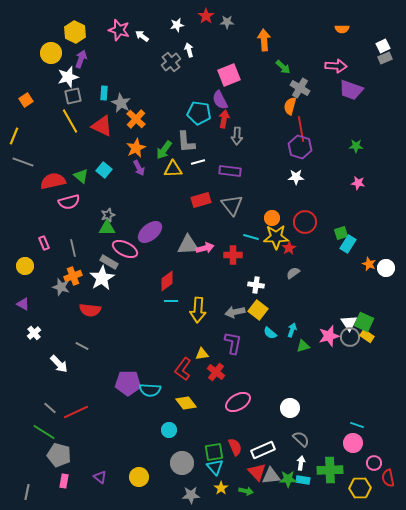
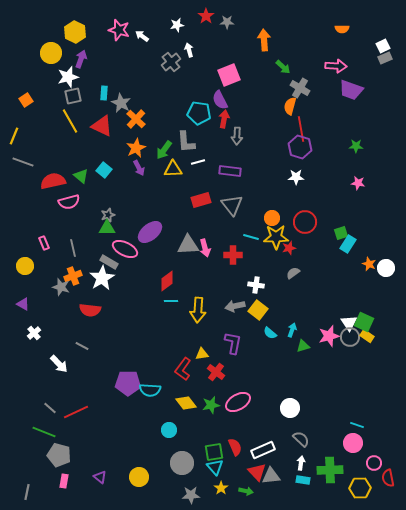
pink arrow at (205, 248): rotated 90 degrees clockwise
red star at (289, 248): rotated 16 degrees clockwise
gray arrow at (235, 312): moved 6 px up
green line at (44, 432): rotated 10 degrees counterclockwise
green star at (288, 479): moved 77 px left, 74 px up; rotated 12 degrees counterclockwise
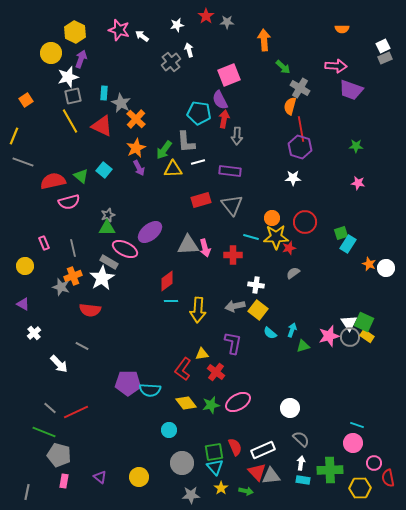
white star at (296, 177): moved 3 px left, 1 px down
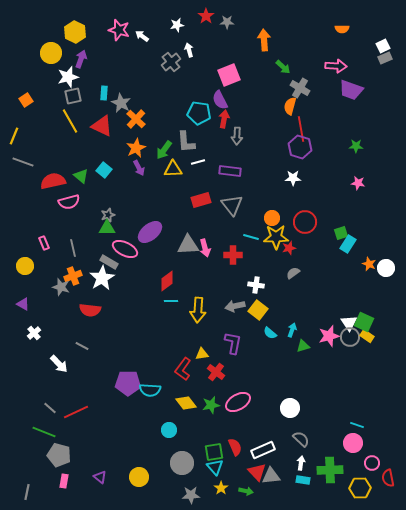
pink circle at (374, 463): moved 2 px left
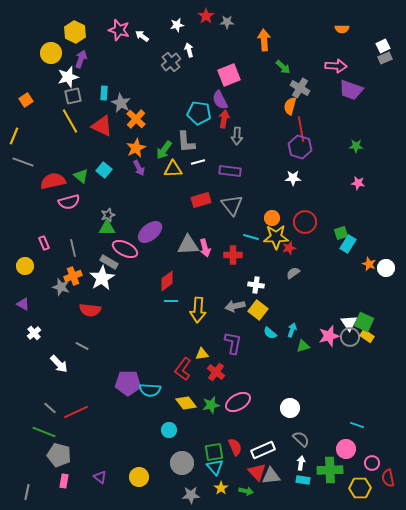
pink circle at (353, 443): moved 7 px left, 6 px down
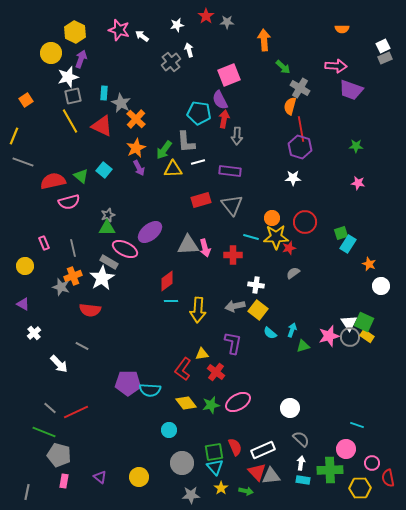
white circle at (386, 268): moved 5 px left, 18 px down
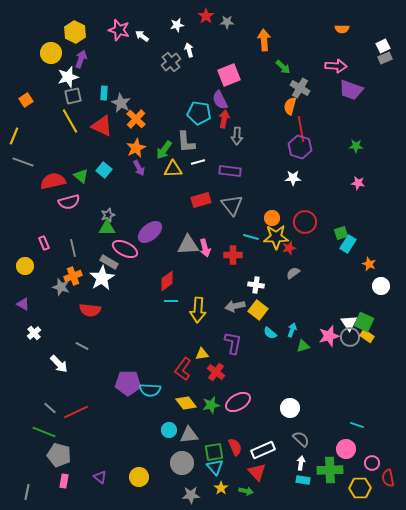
gray triangle at (271, 476): moved 82 px left, 41 px up
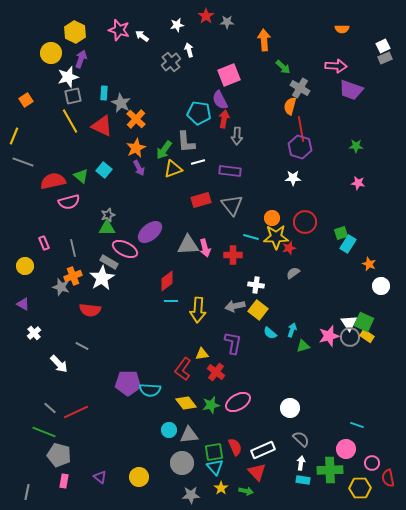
yellow triangle at (173, 169): rotated 18 degrees counterclockwise
